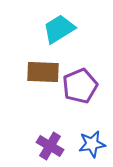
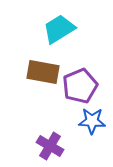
brown rectangle: rotated 8 degrees clockwise
blue star: moved 23 px up; rotated 12 degrees clockwise
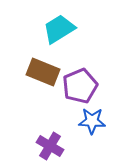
brown rectangle: rotated 12 degrees clockwise
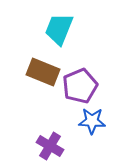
cyan trapezoid: rotated 36 degrees counterclockwise
